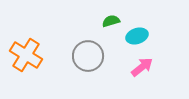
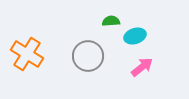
green semicircle: rotated 12 degrees clockwise
cyan ellipse: moved 2 px left
orange cross: moved 1 px right, 1 px up
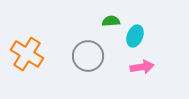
cyan ellipse: rotated 50 degrees counterclockwise
pink arrow: rotated 30 degrees clockwise
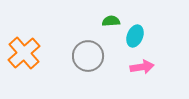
orange cross: moved 3 px left, 1 px up; rotated 16 degrees clockwise
